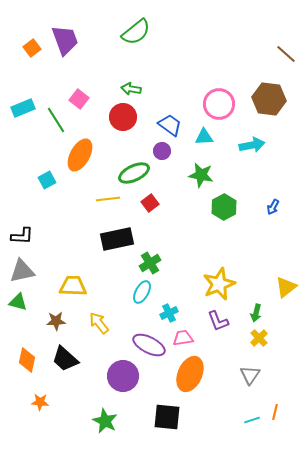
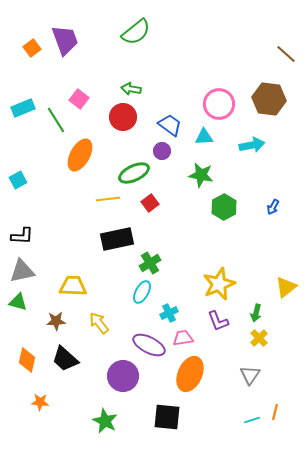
cyan square at (47, 180): moved 29 px left
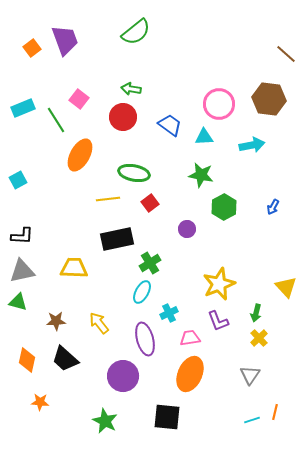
purple circle at (162, 151): moved 25 px right, 78 px down
green ellipse at (134, 173): rotated 36 degrees clockwise
yellow trapezoid at (73, 286): moved 1 px right, 18 px up
yellow triangle at (286, 287): rotated 35 degrees counterclockwise
pink trapezoid at (183, 338): moved 7 px right
purple ellipse at (149, 345): moved 4 px left, 6 px up; rotated 48 degrees clockwise
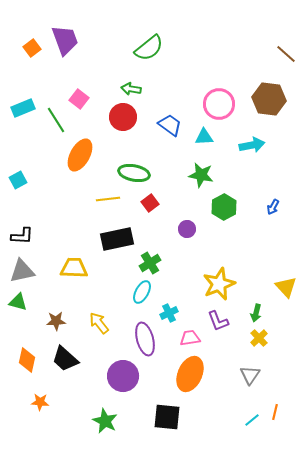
green semicircle at (136, 32): moved 13 px right, 16 px down
cyan line at (252, 420): rotated 21 degrees counterclockwise
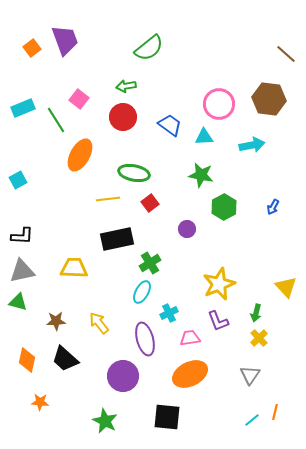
green arrow at (131, 89): moved 5 px left, 3 px up; rotated 18 degrees counterclockwise
orange ellipse at (190, 374): rotated 40 degrees clockwise
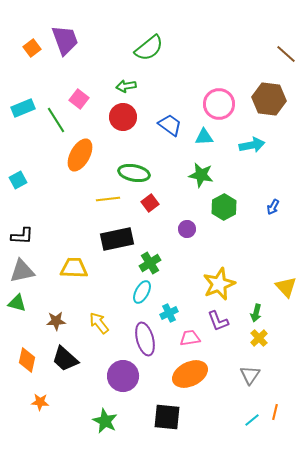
green triangle at (18, 302): moved 1 px left, 1 px down
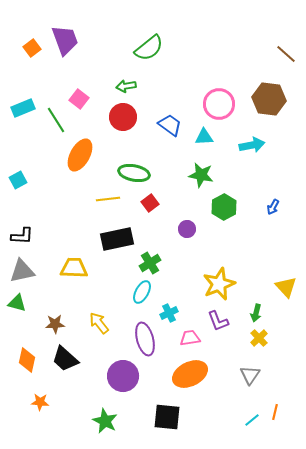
brown star at (56, 321): moved 1 px left, 3 px down
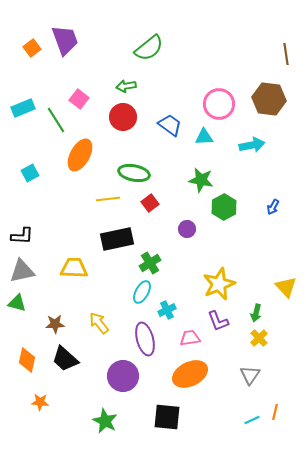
brown line at (286, 54): rotated 40 degrees clockwise
green star at (201, 175): moved 5 px down
cyan square at (18, 180): moved 12 px right, 7 px up
cyan cross at (169, 313): moved 2 px left, 3 px up
cyan line at (252, 420): rotated 14 degrees clockwise
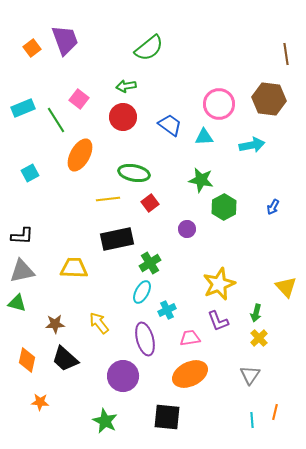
cyan line at (252, 420): rotated 70 degrees counterclockwise
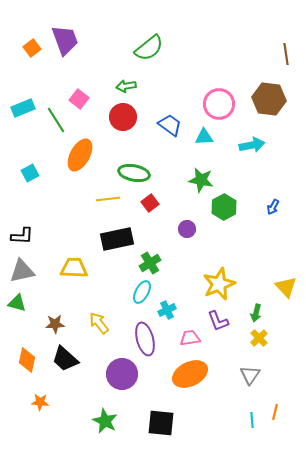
purple circle at (123, 376): moved 1 px left, 2 px up
black square at (167, 417): moved 6 px left, 6 px down
